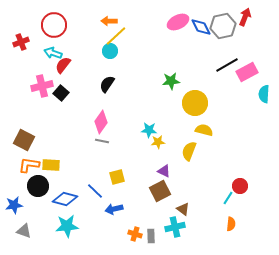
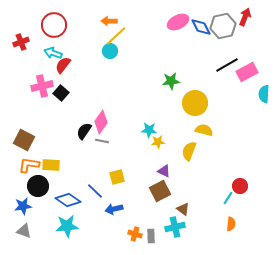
black semicircle at (107, 84): moved 23 px left, 47 px down
blue diamond at (65, 199): moved 3 px right, 1 px down; rotated 20 degrees clockwise
blue star at (14, 205): moved 9 px right, 1 px down
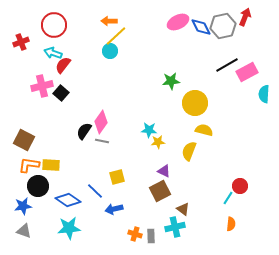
cyan star at (67, 226): moved 2 px right, 2 px down
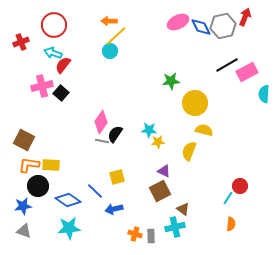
black semicircle at (84, 131): moved 31 px right, 3 px down
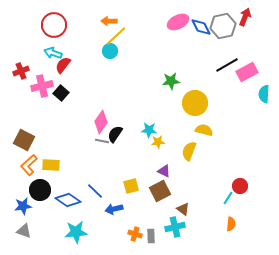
red cross at (21, 42): moved 29 px down
orange L-shape at (29, 165): rotated 50 degrees counterclockwise
yellow square at (117, 177): moved 14 px right, 9 px down
black circle at (38, 186): moved 2 px right, 4 px down
cyan star at (69, 228): moved 7 px right, 4 px down
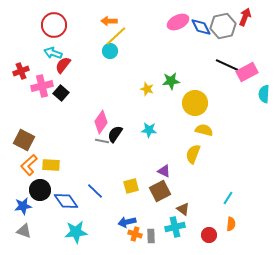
black line at (227, 65): rotated 55 degrees clockwise
yellow star at (158, 142): moved 11 px left, 53 px up; rotated 24 degrees clockwise
yellow semicircle at (189, 151): moved 4 px right, 3 px down
red circle at (240, 186): moved 31 px left, 49 px down
blue diamond at (68, 200): moved 2 px left, 1 px down; rotated 20 degrees clockwise
blue arrow at (114, 209): moved 13 px right, 13 px down
